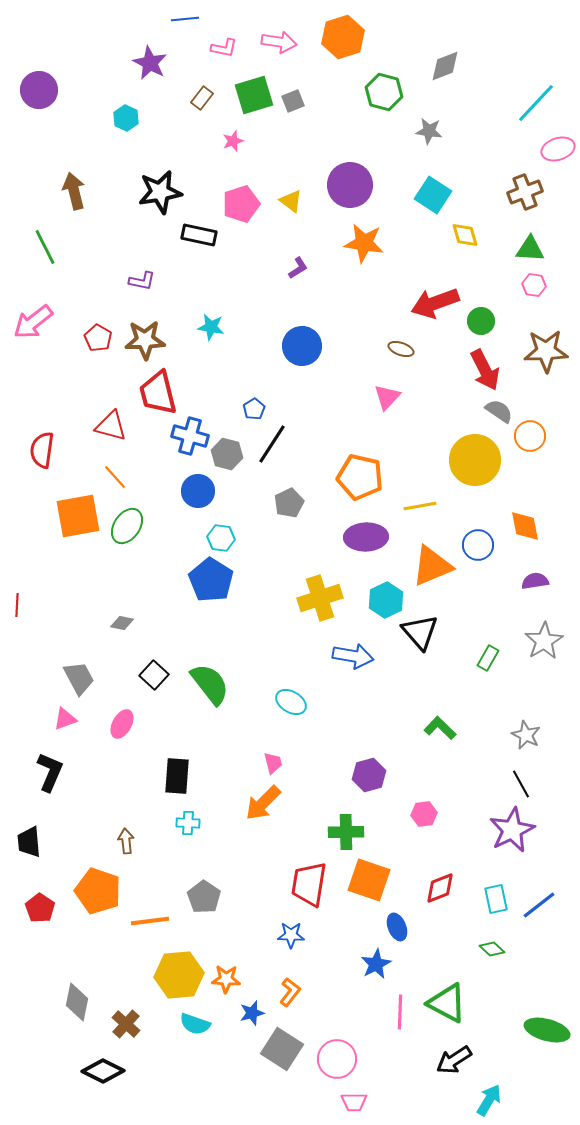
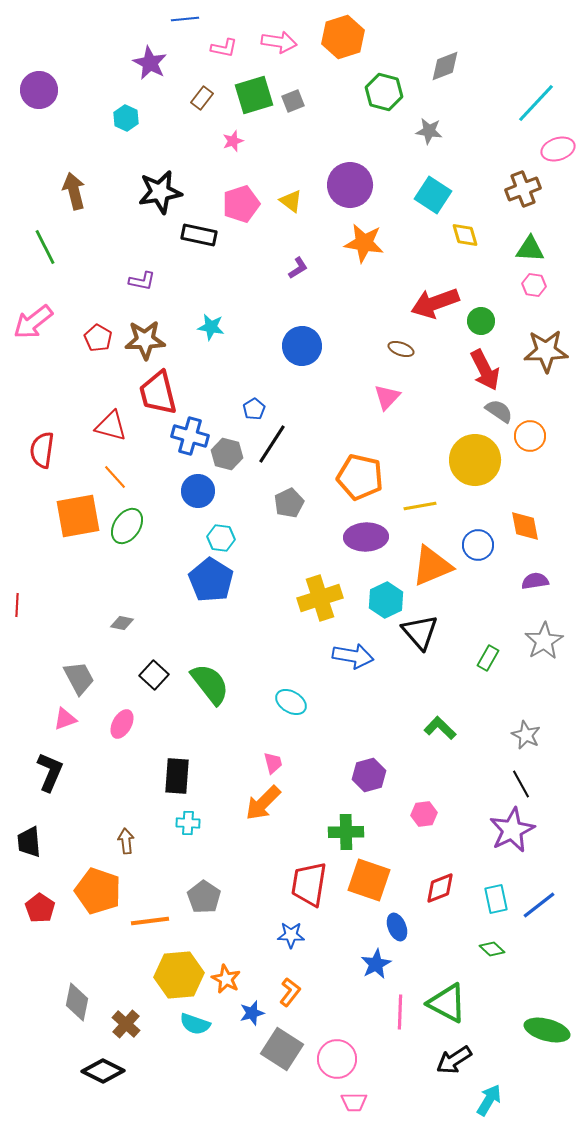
brown cross at (525, 192): moved 2 px left, 3 px up
orange star at (226, 979): rotated 24 degrees clockwise
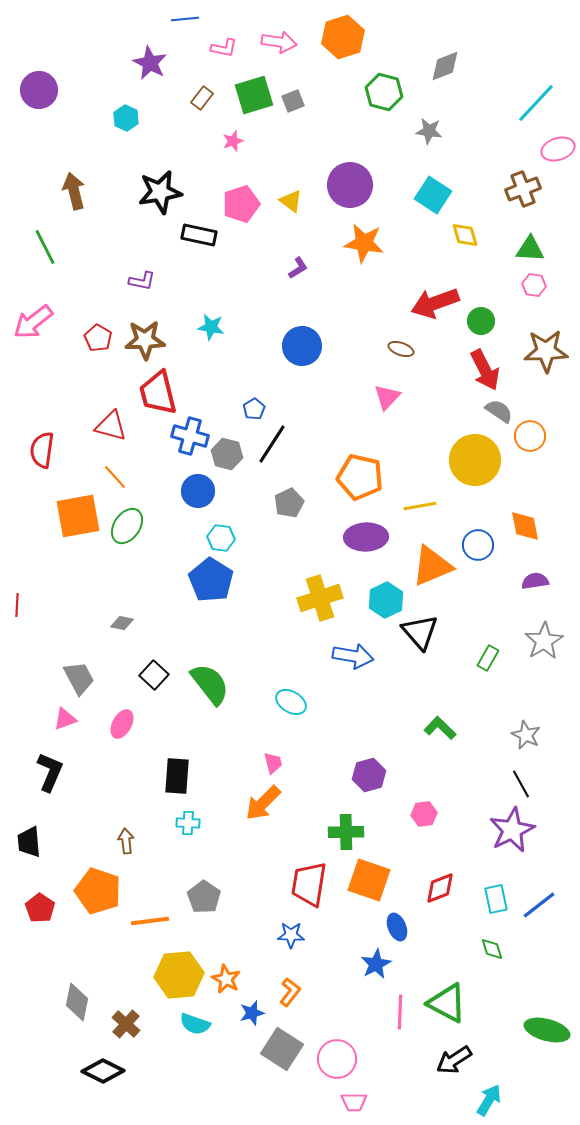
green diamond at (492, 949): rotated 30 degrees clockwise
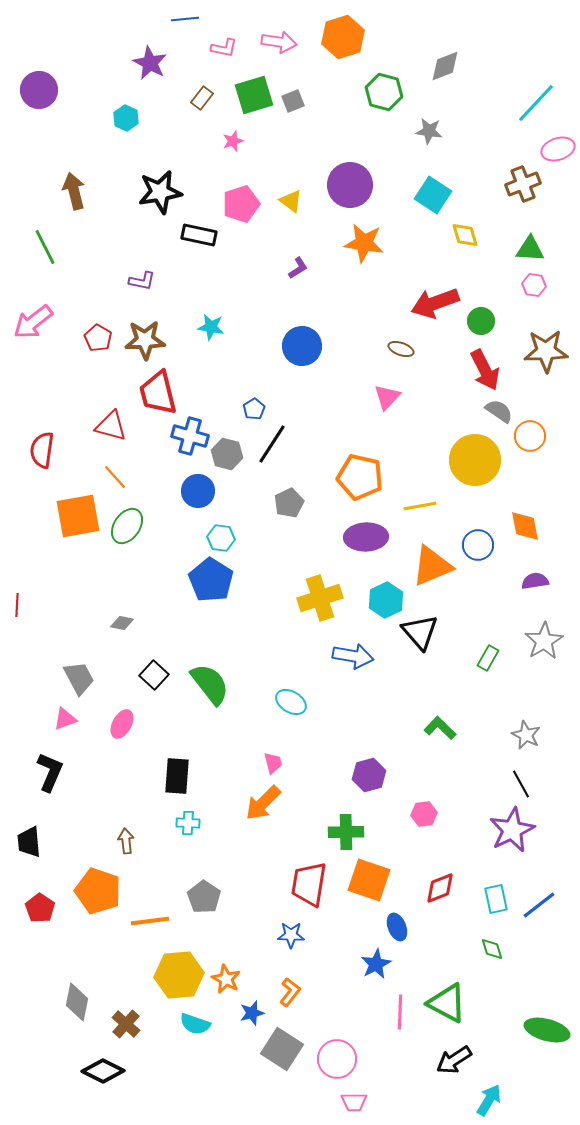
brown cross at (523, 189): moved 5 px up
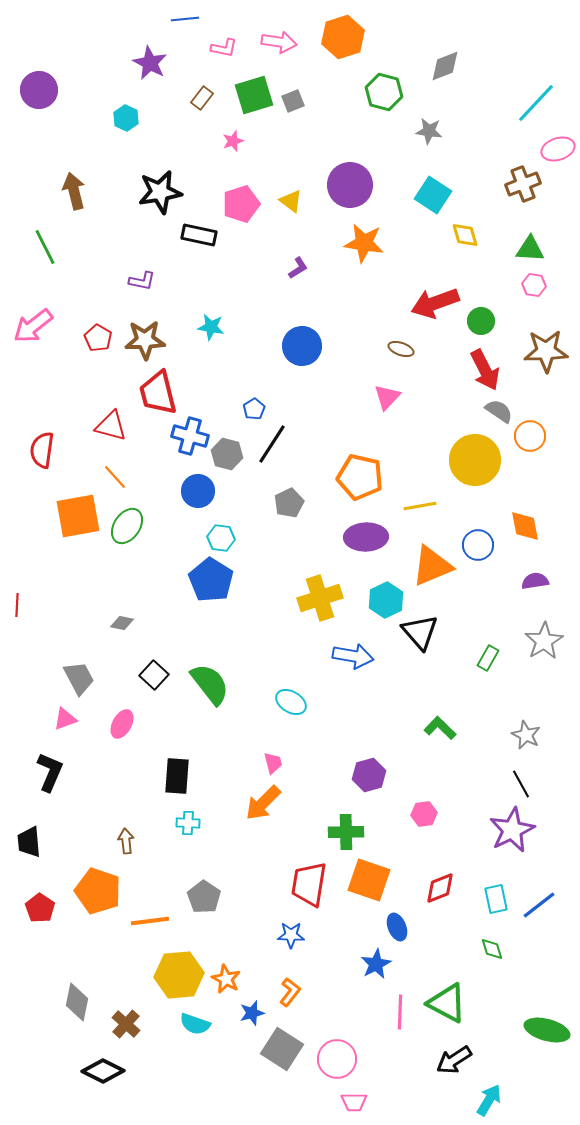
pink arrow at (33, 322): moved 4 px down
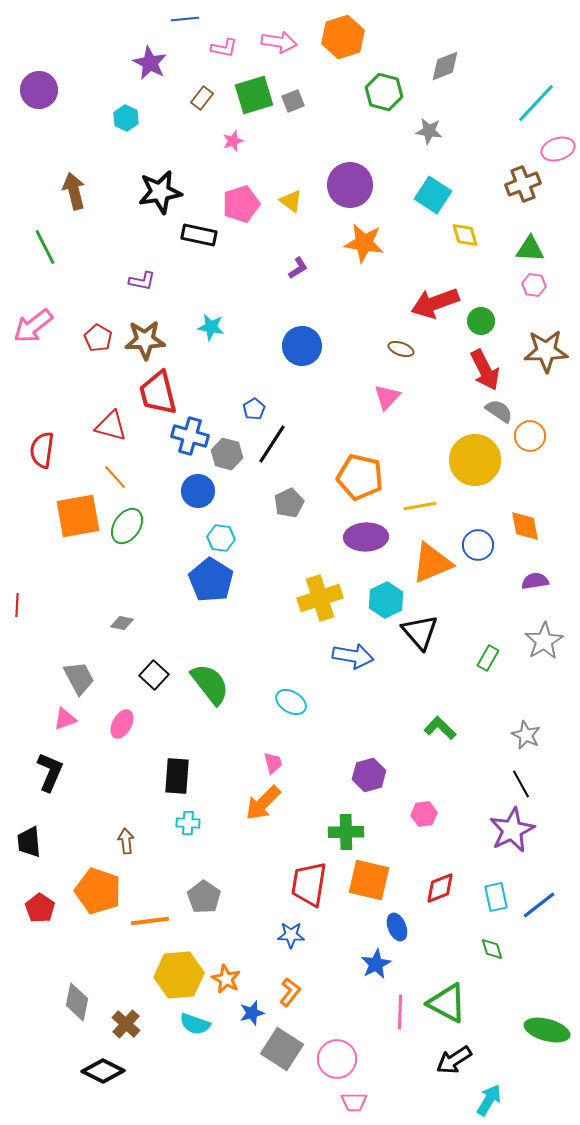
orange triangle at (432, 566): moved 3 px up
orange square at (369, 880): rotated 6 degrees counterclockwise
cyan rectangle at (496, 899): moved 2 px up
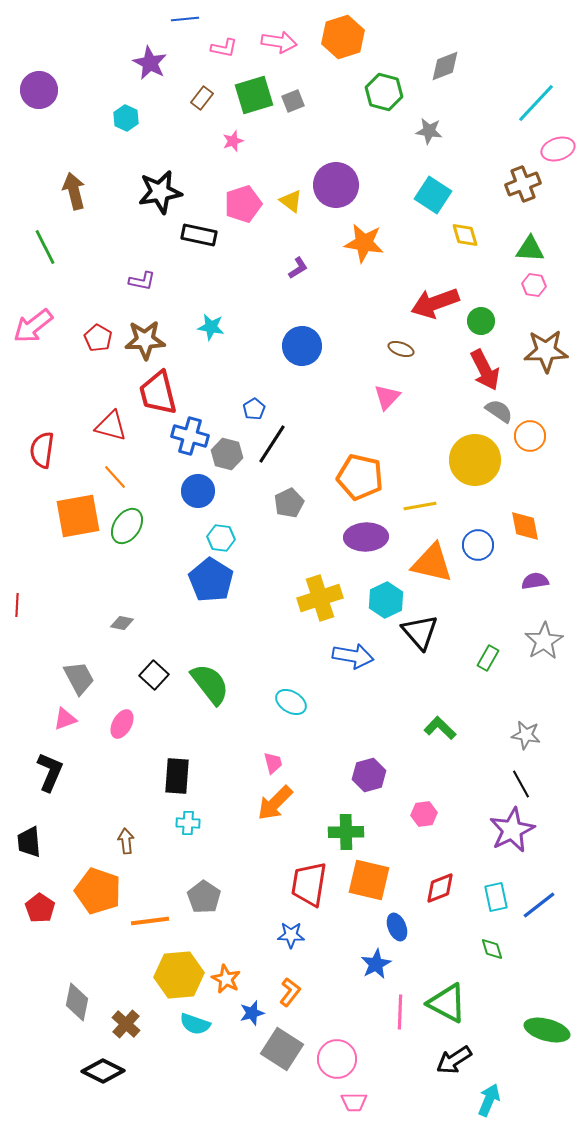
purple circle at (350, 185): moved 14 px left
pink pentagon at (241, 204): moved 2 px right
orange triangle at (432, 563): rotated 36 degrees clockwise
gray star at (526, 735): rotated 16 degrees counterclockwise
orange arrow at (263, 803): moved 12 px right
cyan arrow at (489, 1100): rotated 8 degrees counterclockwise
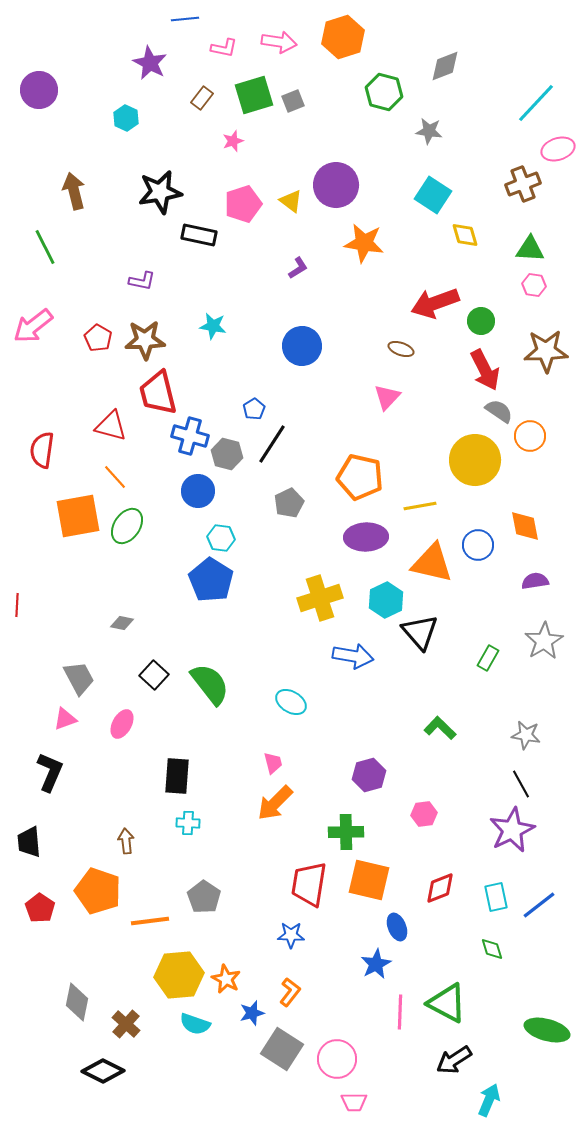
cyan star at (211, 327): moved 2 px right, 1 px up
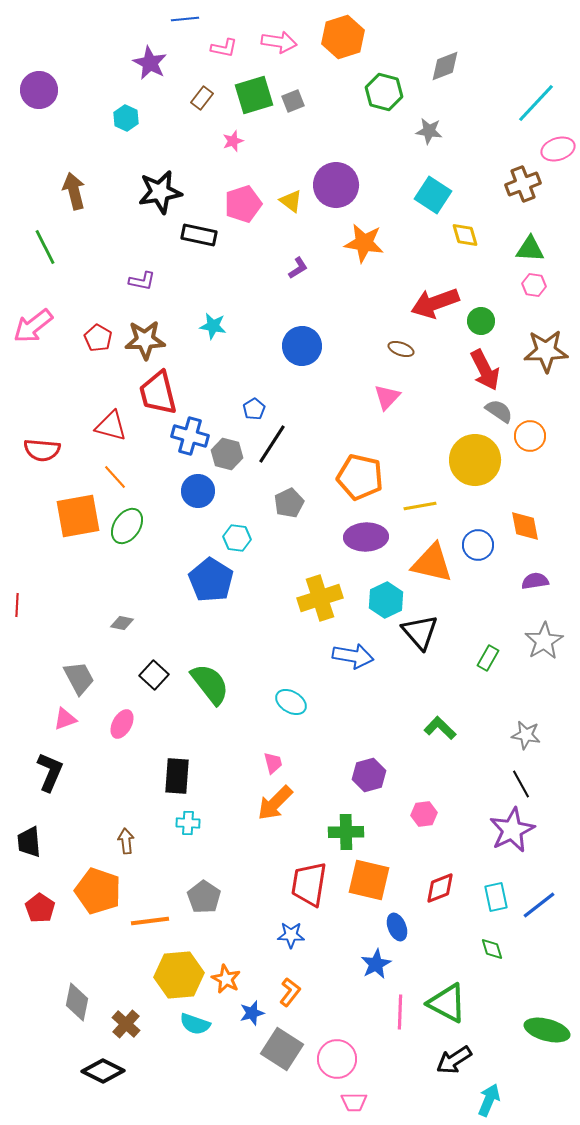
red semicircle at (42, 450): rotated 93 degrees counterclockwise
cyan hexagon at (221, 538): moved 16 px right
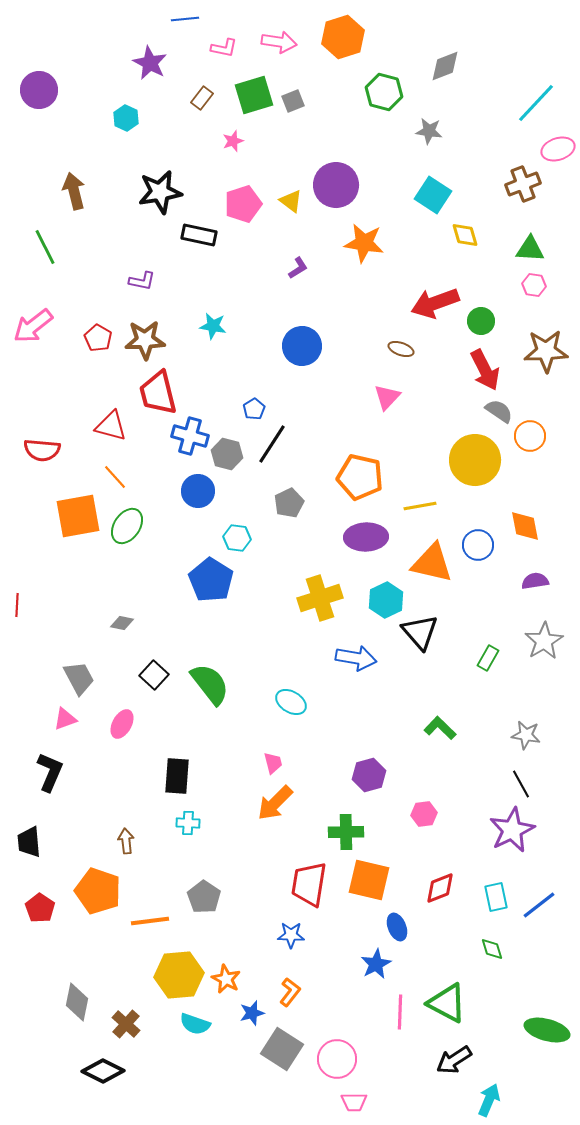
blue arrow at (353, 656): moved 3 px right, 2 px down
